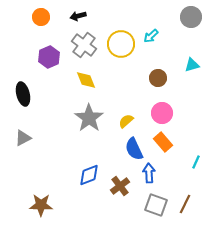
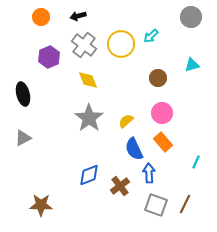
yellow diamond: moved 2 px right
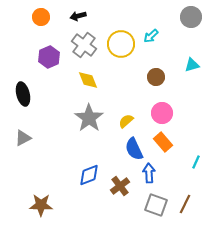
brown circle: moved 2 px left, 1 px up
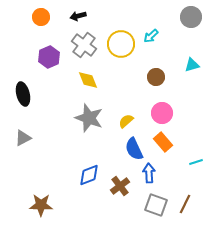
gray star: rotated 16 degrees counterclockwise
cyan line: rotated 48 degrees clockwise
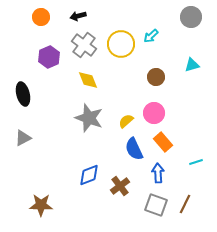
pink circle: moved 8 px left
blue arrow: moved 9 px right
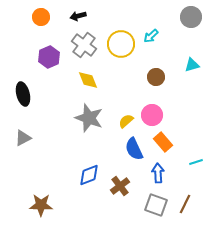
pink circle: moved 2 px left, 2 px down
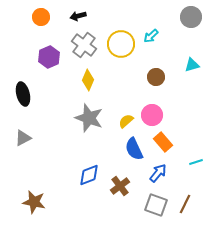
yellow diamond: rotated 45 degrees clockwise
blue arrow: rotated 42 degrees clockwise
brown star: moved 7 px left, 3 px up; rotated 10 degrees clockwise
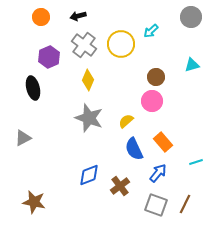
cyan arrow: moved 5 px up
black ellipse: moved 10 px right, 6 px up
pink circle: moved 14 px up
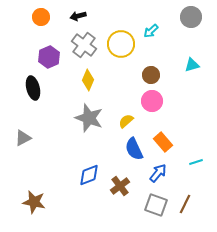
brown circle: moved 5 px left, 2 px up
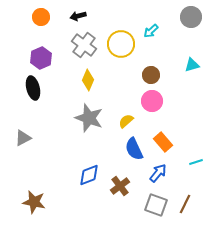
purple hexagon: moved 8 px left, 1 px down
